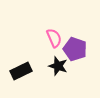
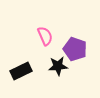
pink semicircle: moved 9 px left, 2 px up
black star: rotated 24 degrees counterclockwise
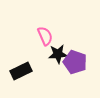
purple pentagon: moved 13 px down
black star: moved 12 px up
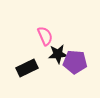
purple pentagon: rotated 15 degrees counterclockwise
black rectangle: moved 6 px right, 3 px up
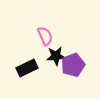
black star: moved 2 px left, 2 px down
purple pentagon: moved 2 px left, 3 px down; rotated 25 degrees counterclockwise
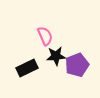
purple pentagon: moved 4 px right
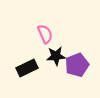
pink semicircle: moved 2 px up
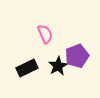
black star: moved 2 px right, 10 px down; rotated 24 degrees counterclockwise
purple pentagon: moved 9 px up
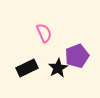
pink semicircle: moved 1 px left, 1 px up
black star: moved 2 px down
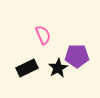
pink semicircle: moved 1 px left, 2 px down
purple pentagon: rotated 20 degrees clockwise
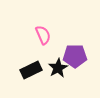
purple pentagon: moved 2 px left
black rectangle: moved 4 px right, 2 px down
